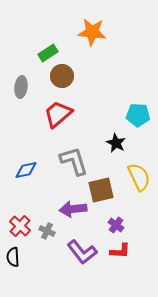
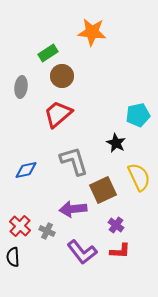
cyan pentagon: rotated 15 degrees counterclockwise
brown square: moved 2 px right; rotated 12 degrees counterclockwise
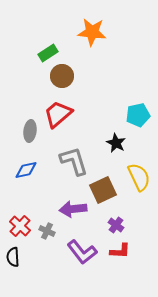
gray ellipse: moved 9 px right, 44 px down
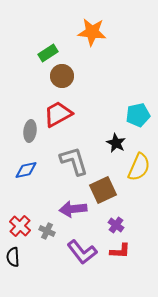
red trapezoid: rotated 12 degrees clockwise
yellow semicircle: moved 10 px up; rotated 48 degrees clockwise
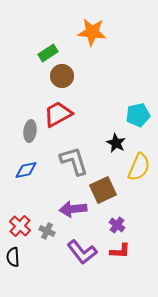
purple cross: moved 1 px right
